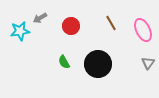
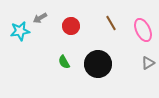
gray triangle: rotated 24 degrees clockwise
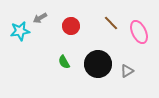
brown line: rotated 14 degrees counterclockwise
pink ellipse: moved 4 px left, 2 px down
gray triangle: moved 21 px left, 8 px down
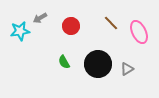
gray triangle: moved 2 px up
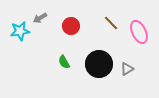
black circle: moved 1 px right
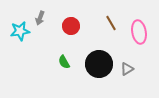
gray arrow: rotated 40 degrees counterclockwise
brown line: rotated 14 degrees clockwise
pink ellipse: rotated 15 degrees clockwise
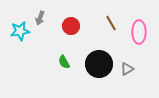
pink ellipse: rotated 10 degrees clockwise
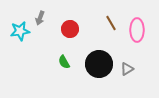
red circle: moved 1 px left, 3 px down
pink ellipse: moved 2 px left, 2 px up
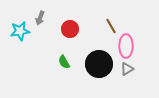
brown line: moved 3 px down
pink ellipse: moved 11 px left, 16 px down
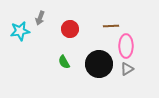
brown line: rotated 63 degrees counterclockwise
